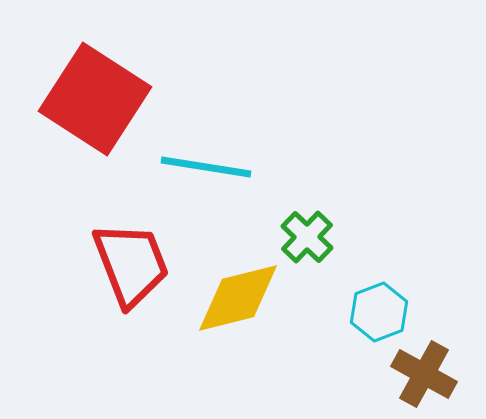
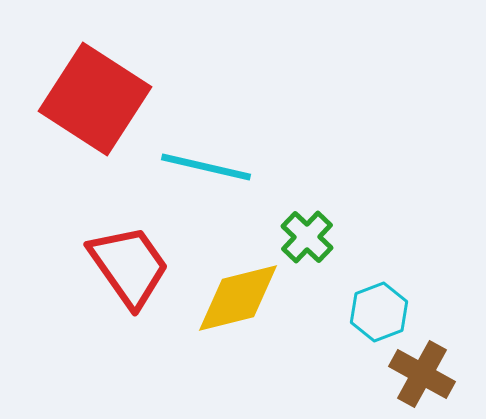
cyan line: rotated 4 degrees clockwise
red trapezoid: moved 2 px left, 2 px down; rotated 14 degrees counterclockwise
brown cross: moved 2 px left
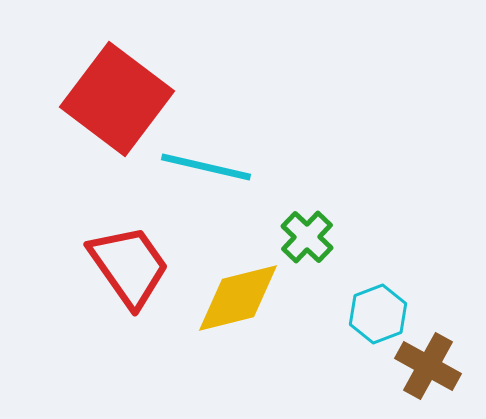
red square: moved 22 px right; rotated 4 degrees clockwise
cyan hexagon: moved 1 px left, 2 px down
brown cross: moved 6 px right, 8 px up
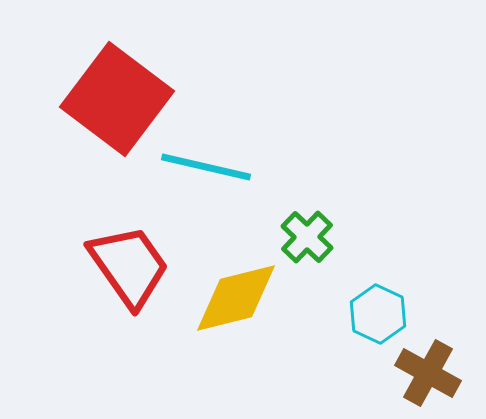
yellow diamond: moved 2 px left
cyan hexagon: rotated 14 degrees counterclockwise
brown cross: moved 7 px down
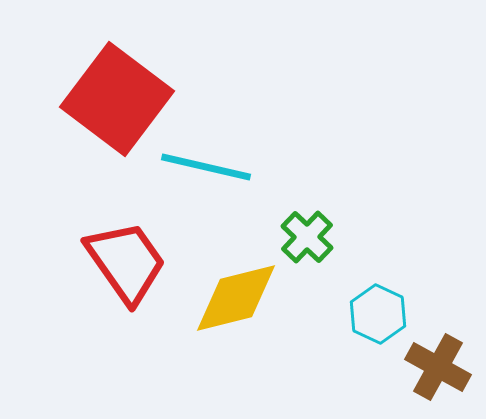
red trapezoid: moved 3 px left, 4 px up
brown cross: moved 10 px right, 6 px up
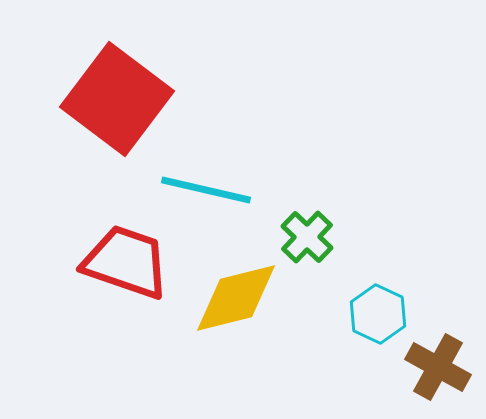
cyan line: moved 23 px down
red trapezoid: rotated 36 degrees counterclockwise
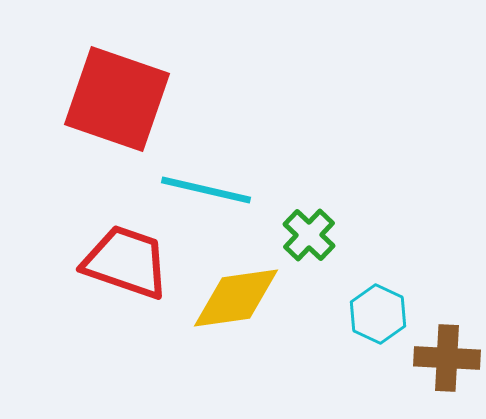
red square: rotated 18 degrees counterclockwise
green cross: moved 2 px right, 2 px up
yellow diamond: rotated 6 degrees clockwise
brown cross: moved 9 px right, 9 px up; rotated 26 degrees counterclockwise
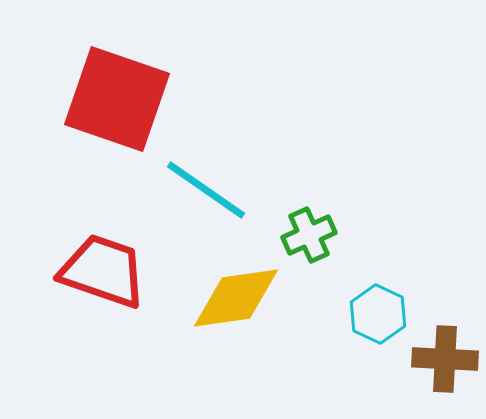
cyan line: rotated 22 degrees clockwise
green cross: rotated 22 degrees clockwise
red trapezoid: moved 23 px left, 9 px down
brown cross: moved 2 px left, 1 px down
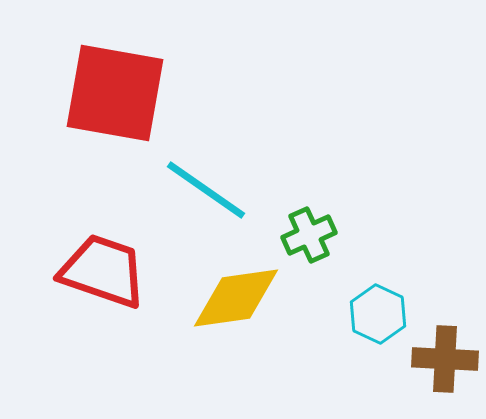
red square: moved 2 px left, 6 px up; rotated 9 degrees counterclockwise
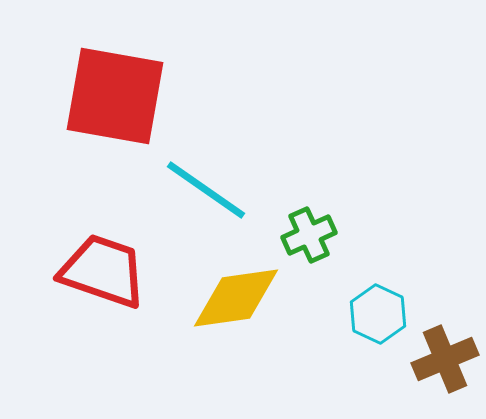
red square: moved 3 px down
brown cross: rotated 26 degrees counterclockwise
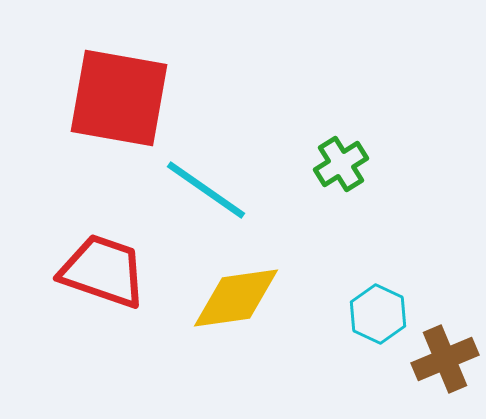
red square: moved 4 px right, 2 px down
green cross: moved 32 px right, 71 px up; rotated 8 degrees counterclockwise
